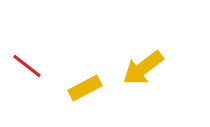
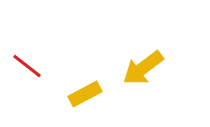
yellow rectangle: moved 6 px down
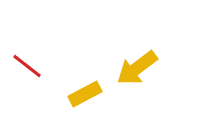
yellow arrow: moved 6 px left
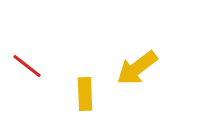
yellow rectangle: rotated 64 degrees counterclockwise
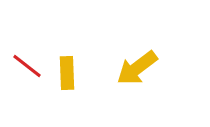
yellow rectangle: moved 18 px left, 21 px up
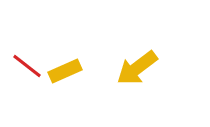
yellow rectangle: moved 2 px left, 2 px up; rotated 68 degrees clockwise
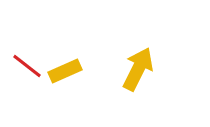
yellow arrow: moved 1 px right, 1 px down; rotated 153 degrees clockwise
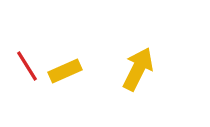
red line: rotated 20 degrees clockwise
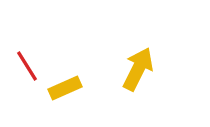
yellow rectangle: moved 17 px down
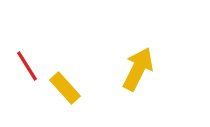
yellow rectangle: rotated 72 degrees clockwise
